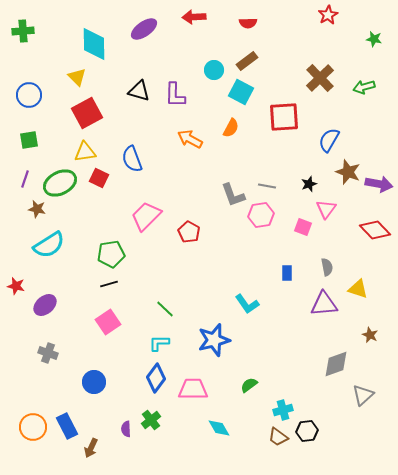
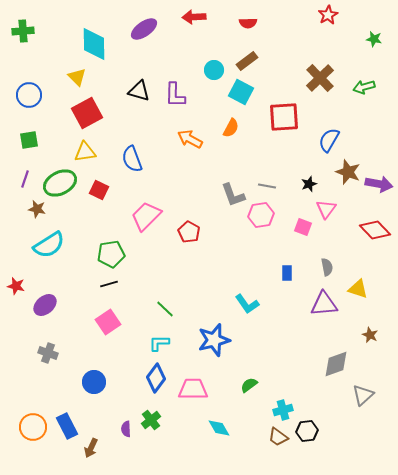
red square at (99, 178): moved 12 px down
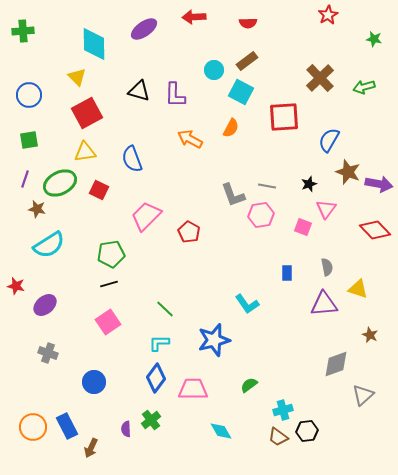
cyan diamond at (219, 428): moved 2 px right, 3 px down
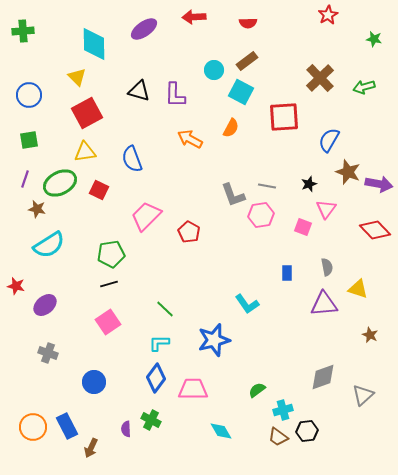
gray diamond at (336, 364): moved 13 px left, 13 px down
green semicircle at (249, 385): moved 8 px right, 5 px down
green cross at (151, 420): rotated 24 degrees counterclockwise
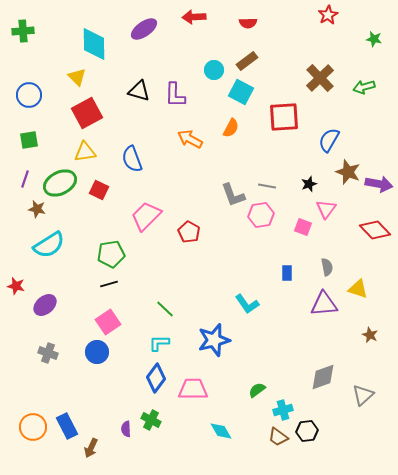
blue circle at (94, 382): moved 3 px right, 30 px up
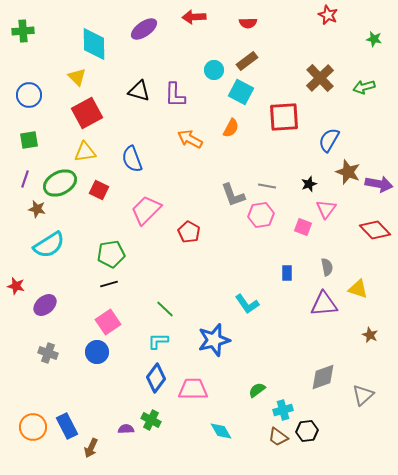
red star at (328, 15): rotated 18 degrees counterclockwise
pink trapezoid at (146, 216): moved 6 px up
cyan L-shape at (159, 343): moved 1 px left, 2 px up
purple semicircle at (126, 429): rotated 91 degrees clockwise
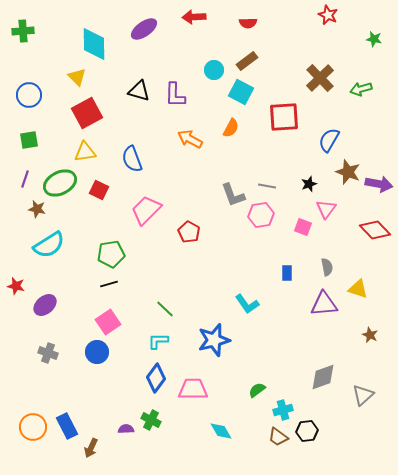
green arrow at (364, 87): moved 3 px left, 2 px down
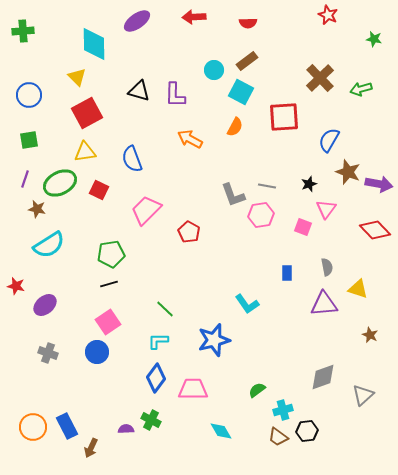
purple ellipse at (144, 29): moved 7 px left, 8 px up
orange semicircle at (231, 128): moved 4 px right, 1 px up
